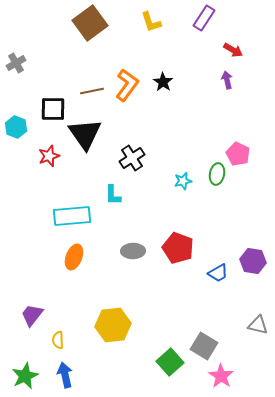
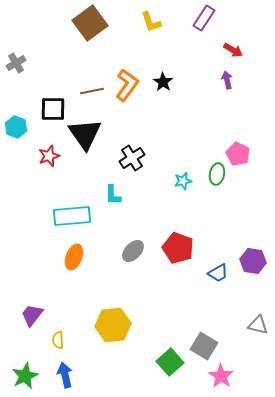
gray ellipse: rotated 45 degrees counterclockwise
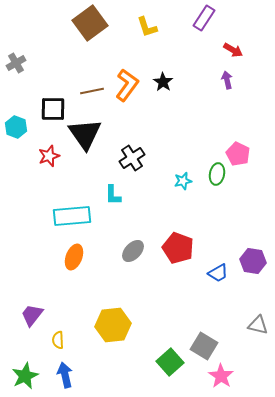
yellow L-shape: moved 4 px left, 5 px down
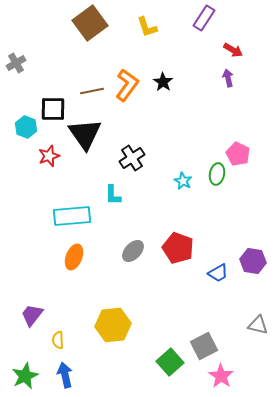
purple arrow: moved 1 px right, 2 px up
cyan hexagon: moved 10 px right
cyan star: rotated 30 degrees counterclockwise
gray square: rotated 32 degrees clockwise
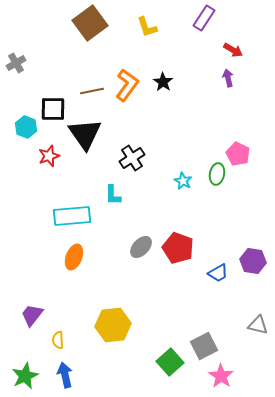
gray ellipse: moved 8 px right, 4 px up
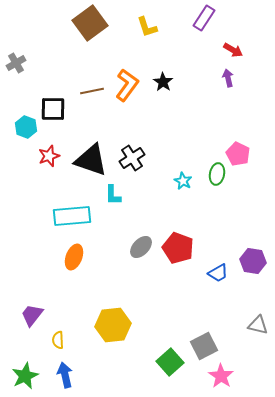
black triangle: moved 6 px right, 26 px down; rotated 36 degrees counterclockwise
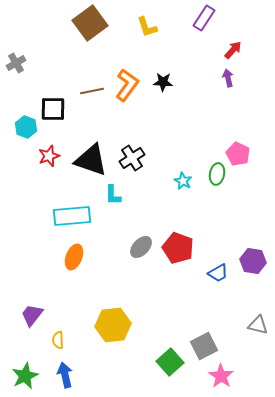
red arrow: rotated 78 degrees counterclockwise
black star: rotated 30 degrees counterclockwise
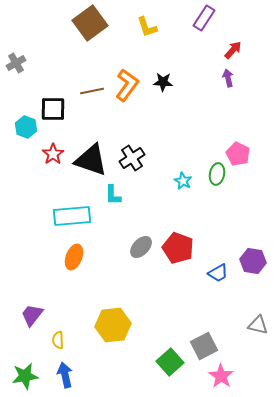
red star: moved 4 px right, 2 px up; rotated 15 degrees counterclockwise
green star: rotated 16 degrees clockwise
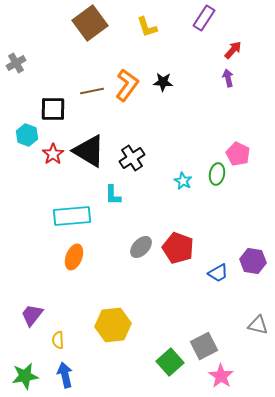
cyan hexagon: moved 1 px right, 8 px down
black triangle: moved 2 px left, 9 px up; rotated 12 degrees clockwise
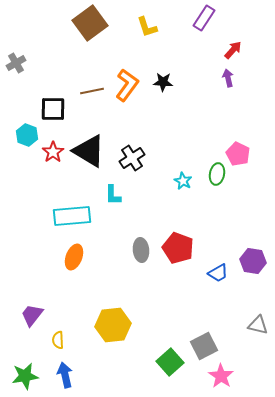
red star: moved 2 px up
gray ellipse: moved 3 px down; rotated 50 degrees counterclockwise
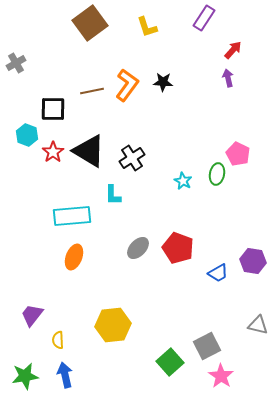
gray ellipse: moved 3 px left, 2 px up; rotated 50 degrees clockwise
gray square: moved 3 px right
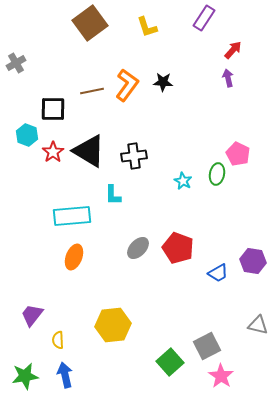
black cross: moved 2 px right, 2 px up; rotated 25 degrees clockwise
